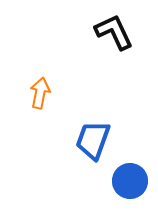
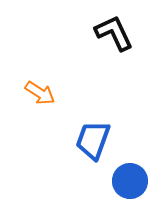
black L-shape: moved 1 px down
orange arrow: rotated 112 degrees clockwise
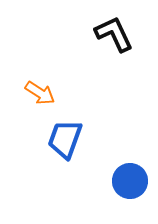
black L-shape: moved 1 px down
blue trapezoid: moved 28 px left, 1 px up
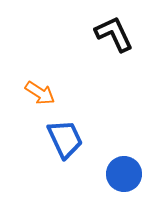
blue trapezoid: rotated 135 degrees clockwise
blue circle: moved 6 px left, 7 px up
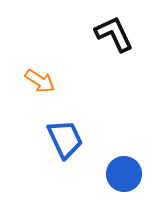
orange arrow: moved 12 px up
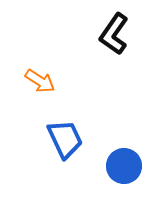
black L-shape: rotated 120 degrees counterclockwise
blue circle: moved 8 px up
